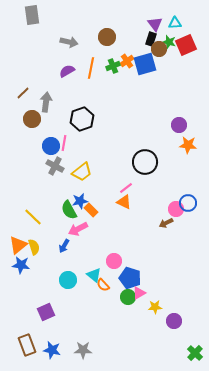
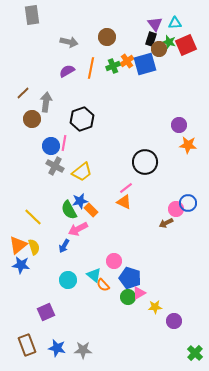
blue star at (52, 350): moved 5 px right, 2 px up
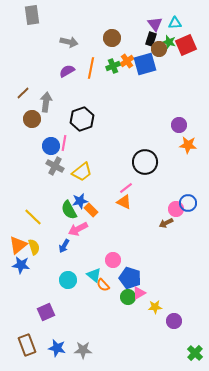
brown circle at (107, 37): moved 5 px right, 1 px down
pink circle at (114, 261): moved 1 px left, 1 px up
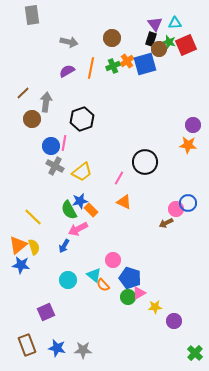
purple circle at (179, 125): moved 14 px right
pink line at (126, 188): moved 7 px left, 10 px up; rotated 24 degrees counterclockwise
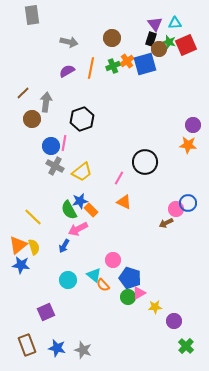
gray star at (83, 350): rotated 18 degrees clockwise
green cross at (195, 353): moved 9 px left, 7 px up
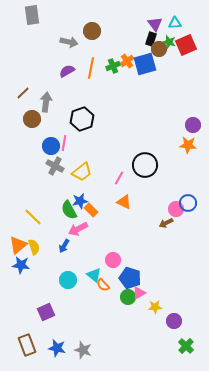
brown circle at (112, 38): moved 20 px left, 7 px up
black circle at (145, 162): moved 3 px down
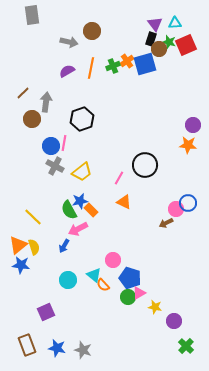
yellow star at (155, 307): rotated 16 degrees clockwise
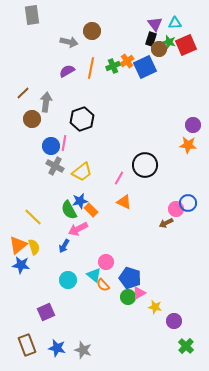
blue square at (145, 64): moved 3 px down; rotated 10 degrees counterclockwise
pink circle at (113, 260): moved 7 px left, 2 px down
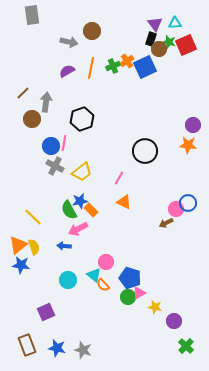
black circle at (145, 165): moved 14 px up
blue arrow at (64, 246): rotated 64 degrees clockwise
